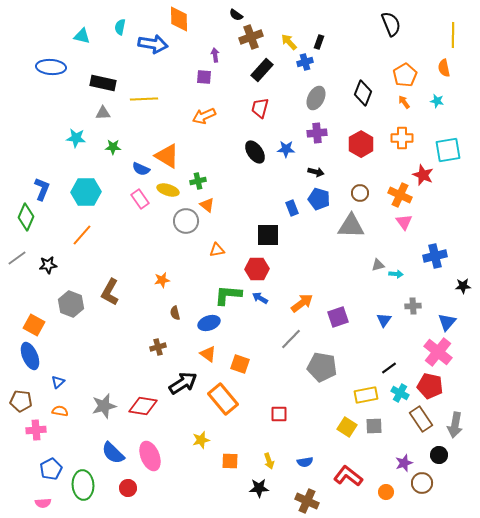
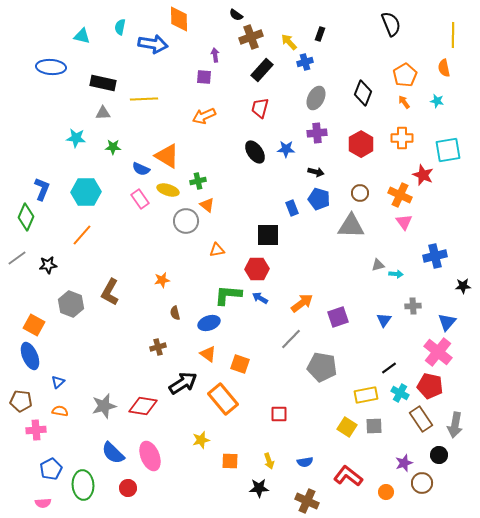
black rectangle at (319, 42): moved 1 px right, 8 px up
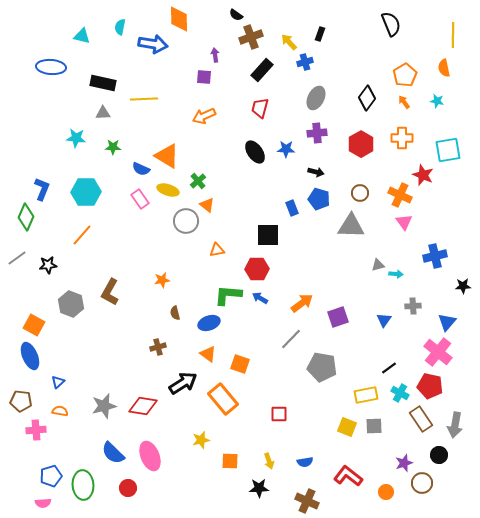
black diamond at (363, 93): moved 4 px right, 5 px down; rotated 15 degrees clockwise
green cross at (198, 181): rotated 28 degrees counterclockwise
yellow square at (347, 427): rotated 12 degrees counterclockwise
blue pentagon at (51, 469): moved 7 px down; rotated 10 degrees clockwise
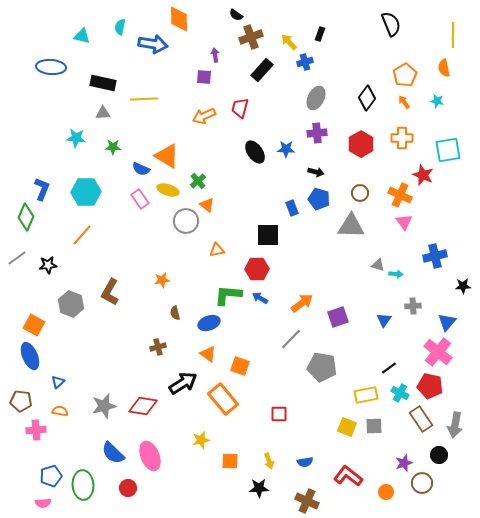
red trapezoid at (260, 108): moved 20 px left
gray triangle at (378, 265): rotated 32 degrees clockwise
orange square at (240, 364): moved 2 px down
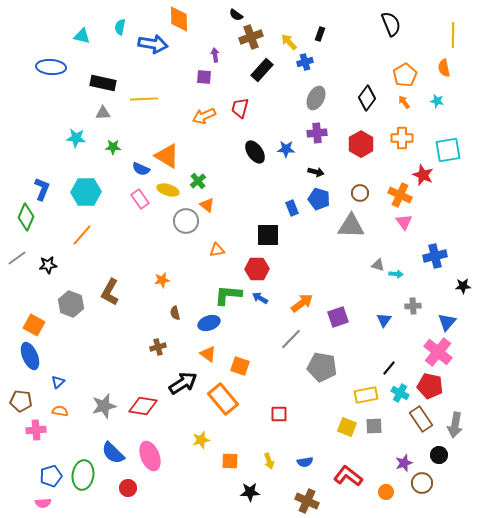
black line at (389, 368): rotated 14 degrees counterclockwise
green ellipse at (83, 485): moved 10 px up; rotated 12 degrees clockwise
black star at (259, 488): moved 9 px left, 4 px down
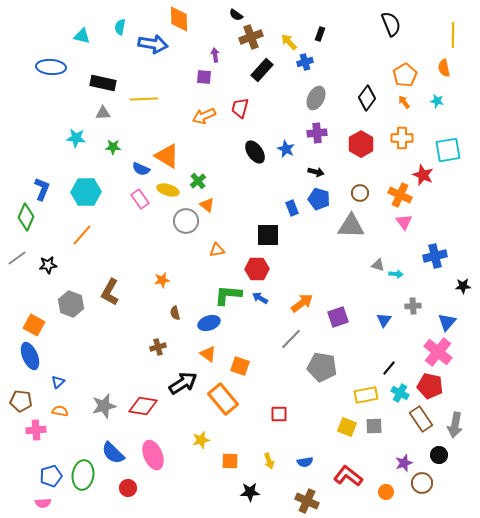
blue star at (286, 149): rotated 24 degrees clockwise
pink ellipse at (150, 456): moved 3 px right, 1 px up
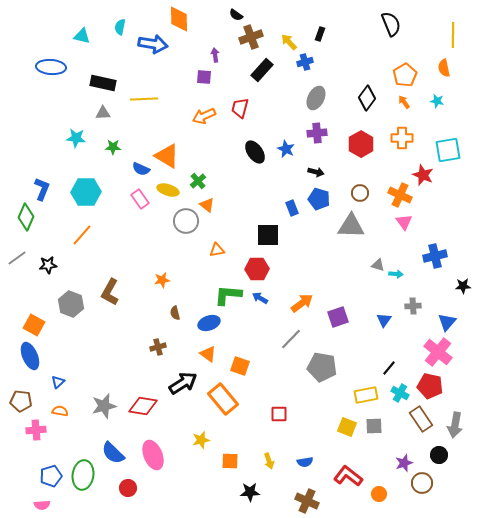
orange circle at (386, 492): moved 7 px left, 2 px down
pink semicircle at (43, 503): moved 1 px left, 2 px down
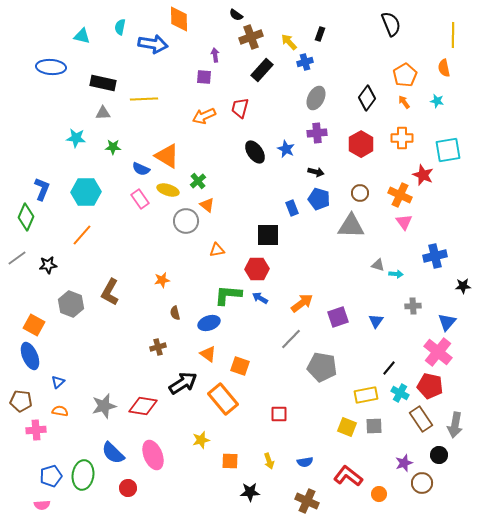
blue triangle at (384, 320): moved 8 px left, 1 px down
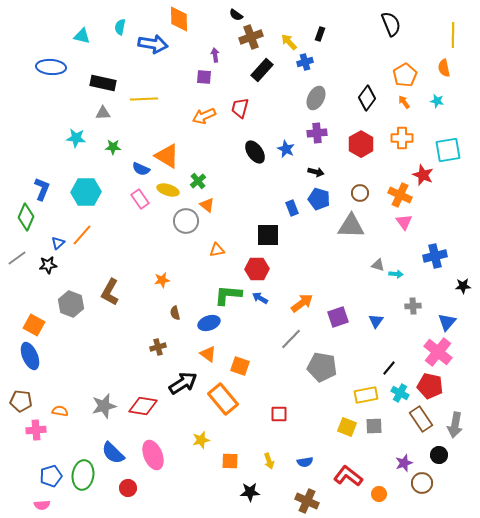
blue triangle at (58, 382): moved 139 px up
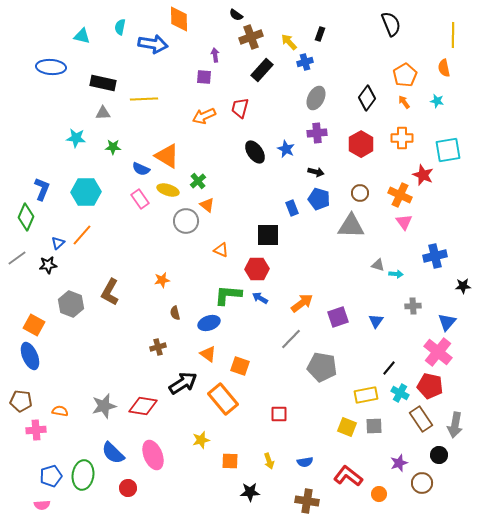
orange triangle at (217, 250): moved 4 px right; rotated 35 degrees clockwise
purple star at (404, 463): moved 5 px left
brown cross at (307, 501): rotated 15 degrees counterclockwise
